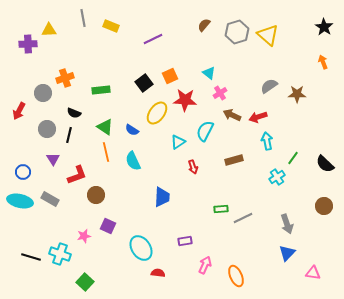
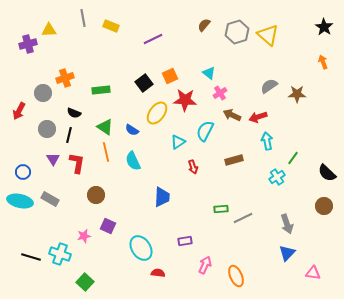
purple cross at (28, 44): rotated 12 degrees counterclockwise
black semicircle at (325, 164): moved 2 px right, 9 px down
red L-shape at (77, 175): moved 12 px up; rotated 60 degrees counterclockwise
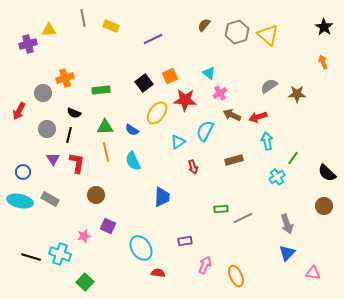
green triangle at (105, 127): rotated 36 degrees counterclockwise
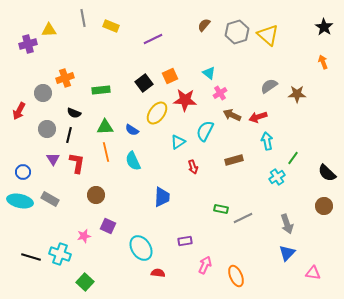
green rectangle at (221, 209): rotated 16 degrees clockwise
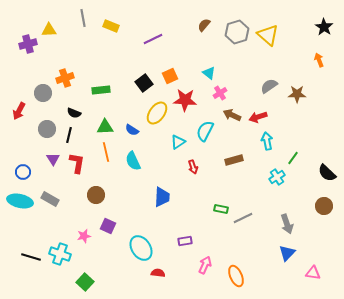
orange arrow at (323, 62): moved 4 px left, 2 px up
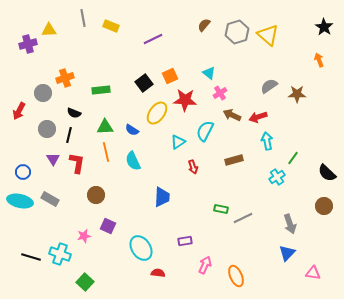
gray arrow at (287, 224): moved 3 px right
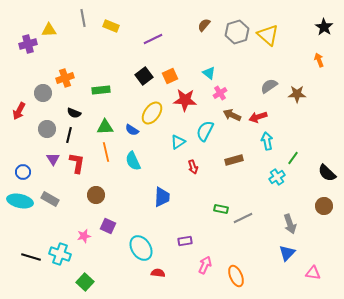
black square at (144, 83): moved 7 px up
yellow ellipse at (157, 113): moved 5 px left
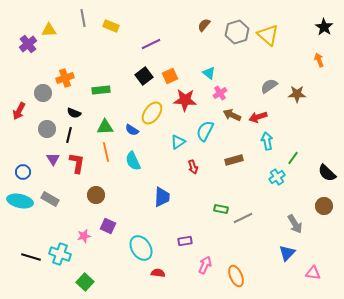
purple line at (153, 39): moved 2 px left, 5 px down
purple cross at (28, 44): rotated 24 degrees counterclockwise
gray arrow at (290, 224): moved 5 px right; rotated 12 degrees counterclockwise
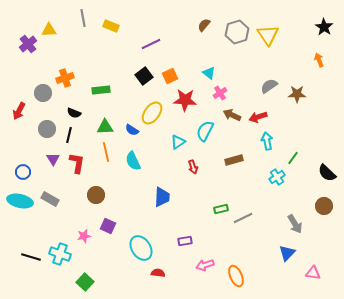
yellow triangle at (268, 35): rotated 15 degrees clockwise
green rectangle at (221, 209): rotated 24 degrees counterclockwise
pink arrow at (205, 265): rotated 132 degrees counterclockwise
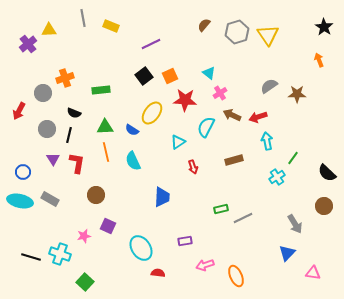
cyan semicircle at (205, 131): moved 1 px right, 4 px up
